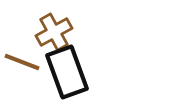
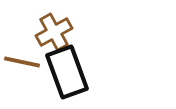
brown line: rotated 9 degrees counterclockwise
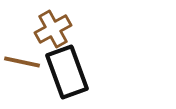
brown cross: moved 1 px left, 3 px up
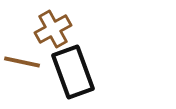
black rectangle: moved 6 px right
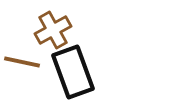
brown cross: moved 1 px down
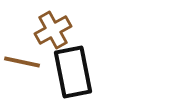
black rectangle: rotated 9 degrees clockwise
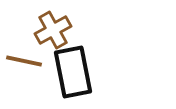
brown line: moved 2 px right, 1 px up
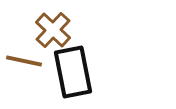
brown cross: rotated 18 degrees counterclockwise
